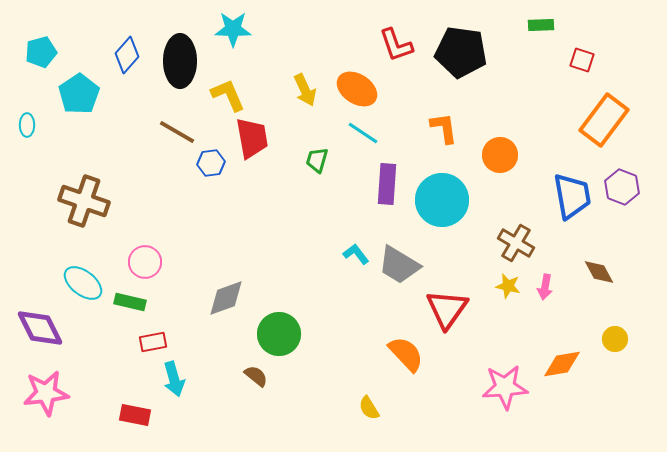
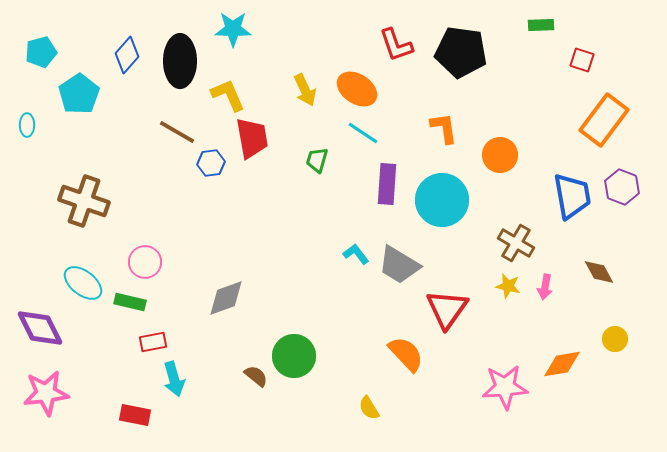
green circle at (279, 334): moved 15 px right, 22 px down
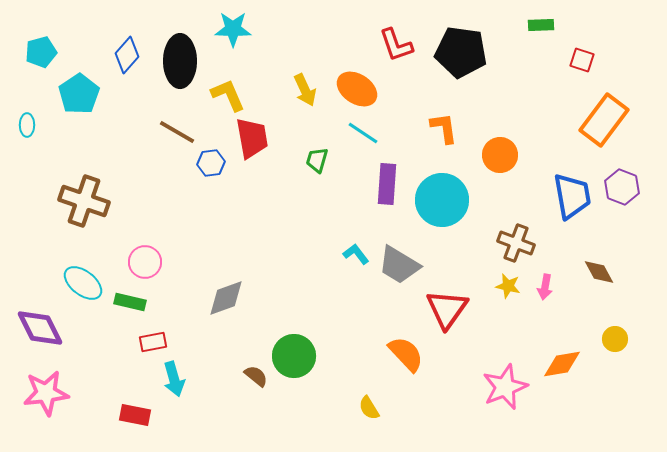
brown cross at (516, 243): rotated 9 degrees counterclockwise
pink star at (505, 387): rotated 18 degrees counterclockwise
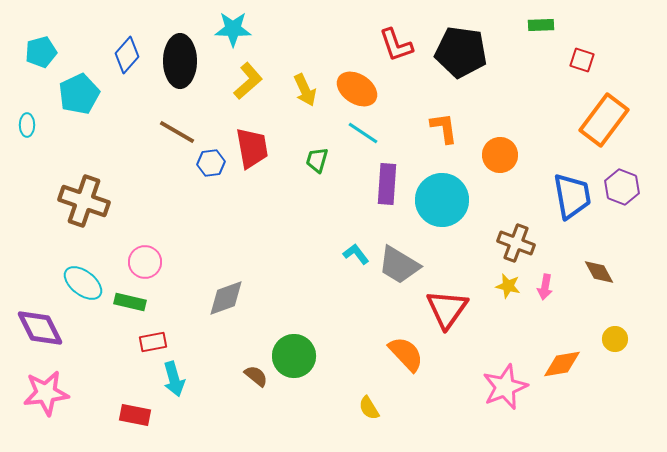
cyan pentagon at (79, 94): rotated 9 degrees clockwise
yellow L-shape at (228, 95): moved 20 px right, 14 px up; rotated 72 degrees clockwise
red trapezoid at (252, 138): moved 10 px down
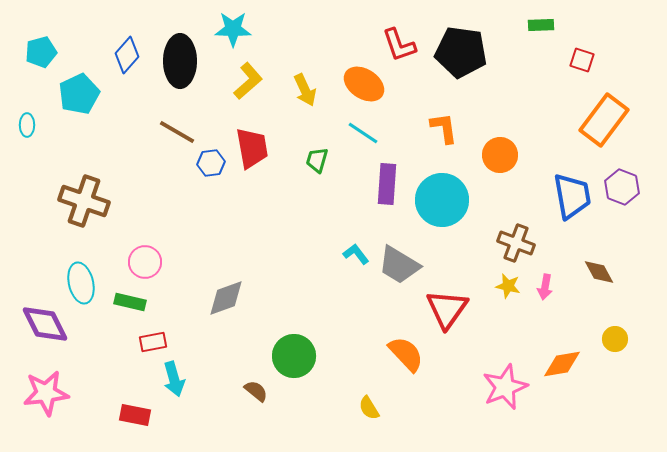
red L-shape at (396, 45): moved 3 px right
orange ellipse at (357, 89): moved 7 px right, 5 px up
cyan ellipse at (83, 283): moved 2 px left; rotated 39 degrees clockwise
purple diamond at (40, 328): moved 5 px right, 4 px up
brown semicircle at (256, 376): moved 15 px down
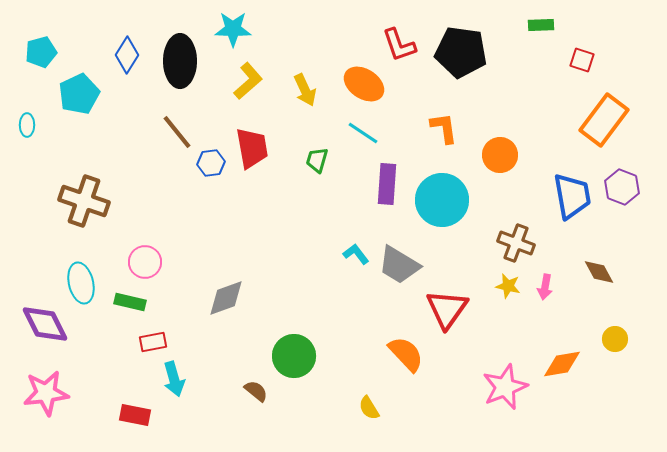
blue diamond at (127, 55): rotated 9 degrees counterclockwise
brown line at (177, 132): rotated 21 degrees clockwise
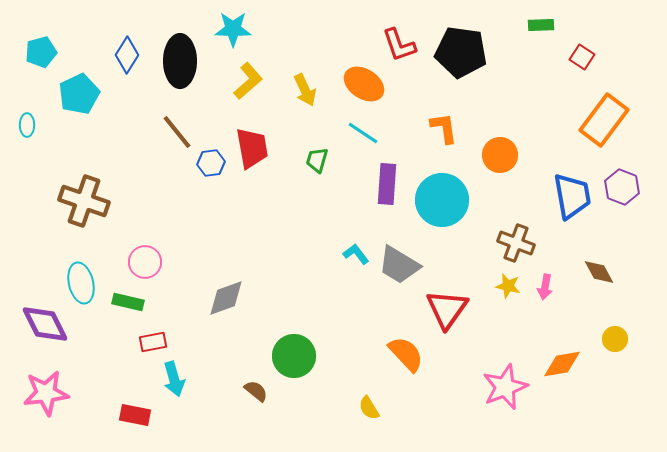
red square at (582, 60): moved 3 px up; rotated 15 degrees clockwise
green rectangle at (130, 302): moved 2 px left
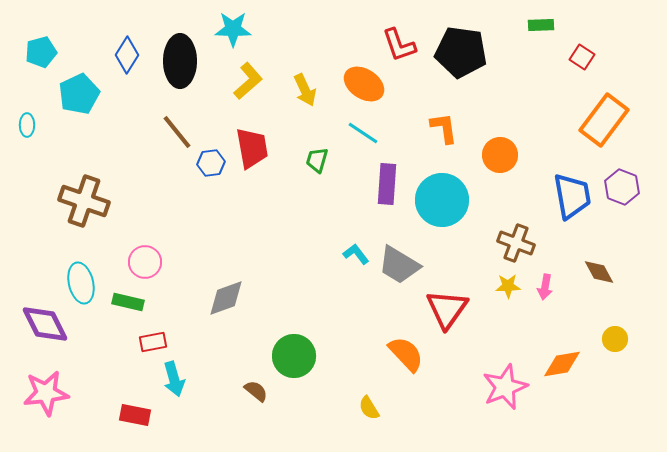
yellow star at (508, 286): rotated 15 degrees counterclockwise
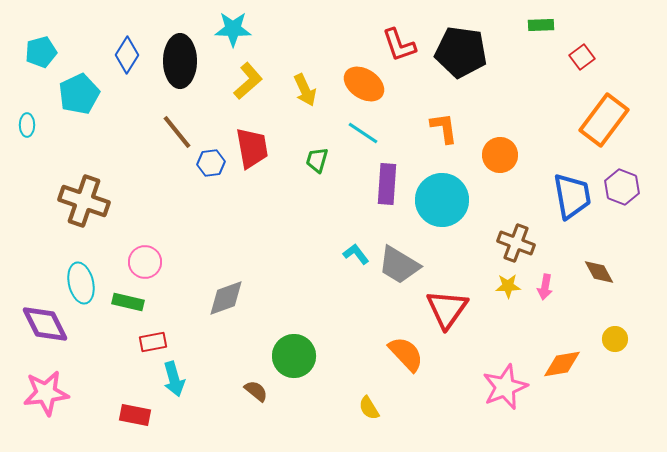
red square at (582, 57): rotated 20 degrees clockwise
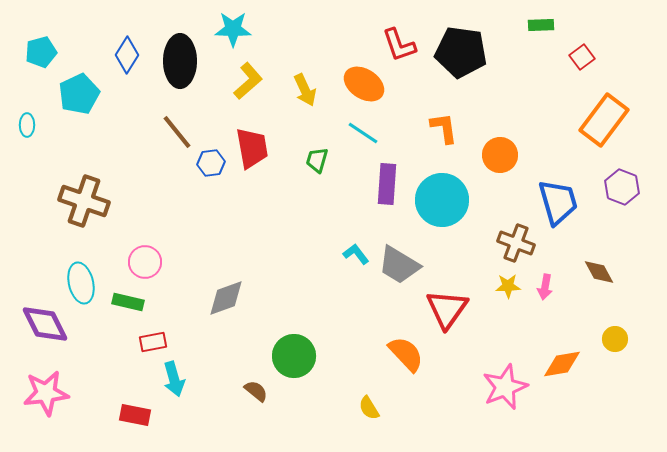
blue trapezoid at (572, 196): moved 14 px left, 6 px down; rotated 6 degrees counterclockwise
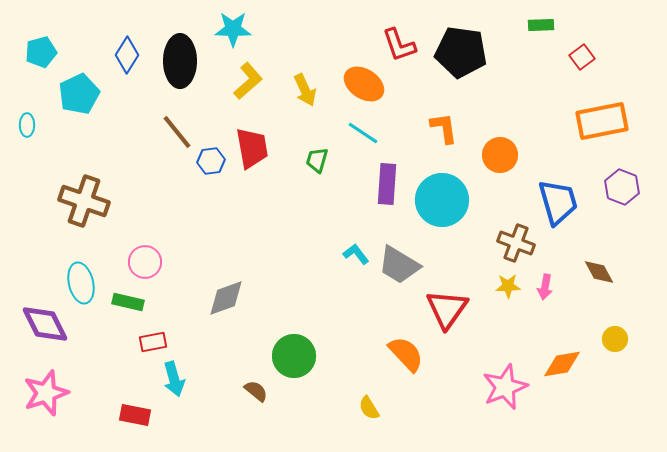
orange rectangle at (604, 120): moved 2 px left, 1 px down; rotated 42 degrees clockwise
blue hexagon at (211, 163): moved 2 px up
pink star at (46, 393): rotated 12 degrees counterclockwise
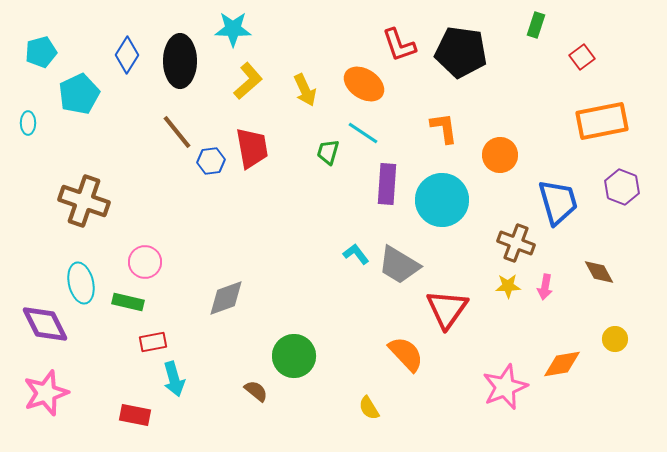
green rectangle at (541, 25): moved 5 px left; rotated 70 degrees counterclockwise
cyan ellipse at (27, 125): moved 1 px right, 2 px up
green trapezoid at (317, 160): moved 11 px right, 8 px up
